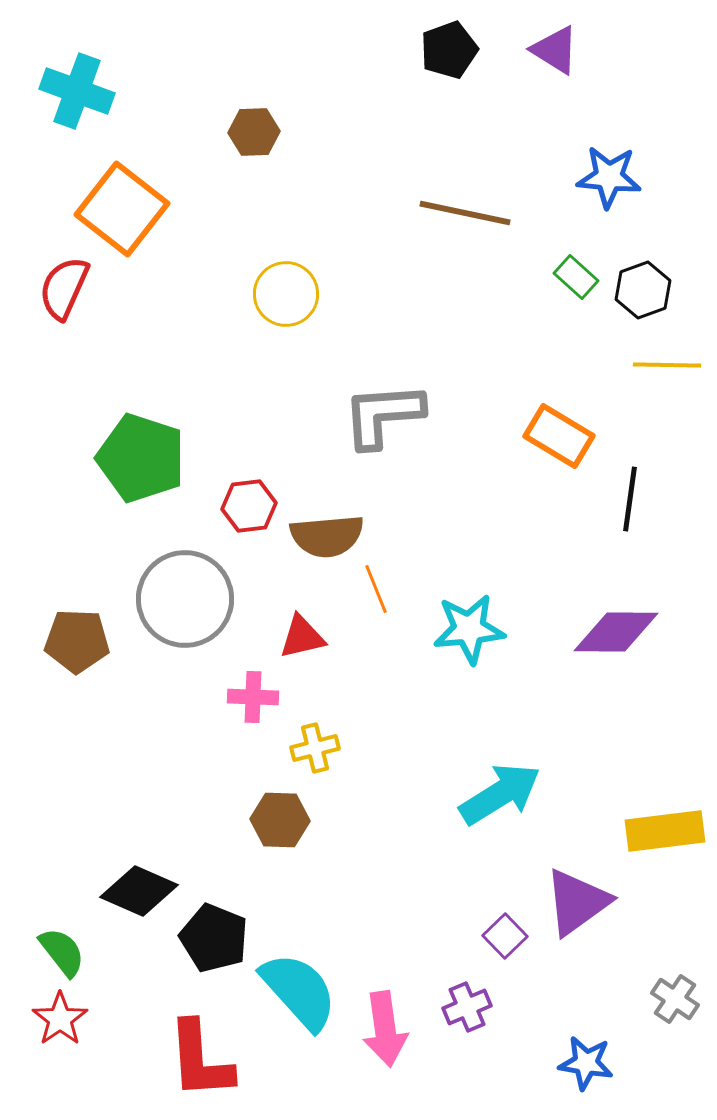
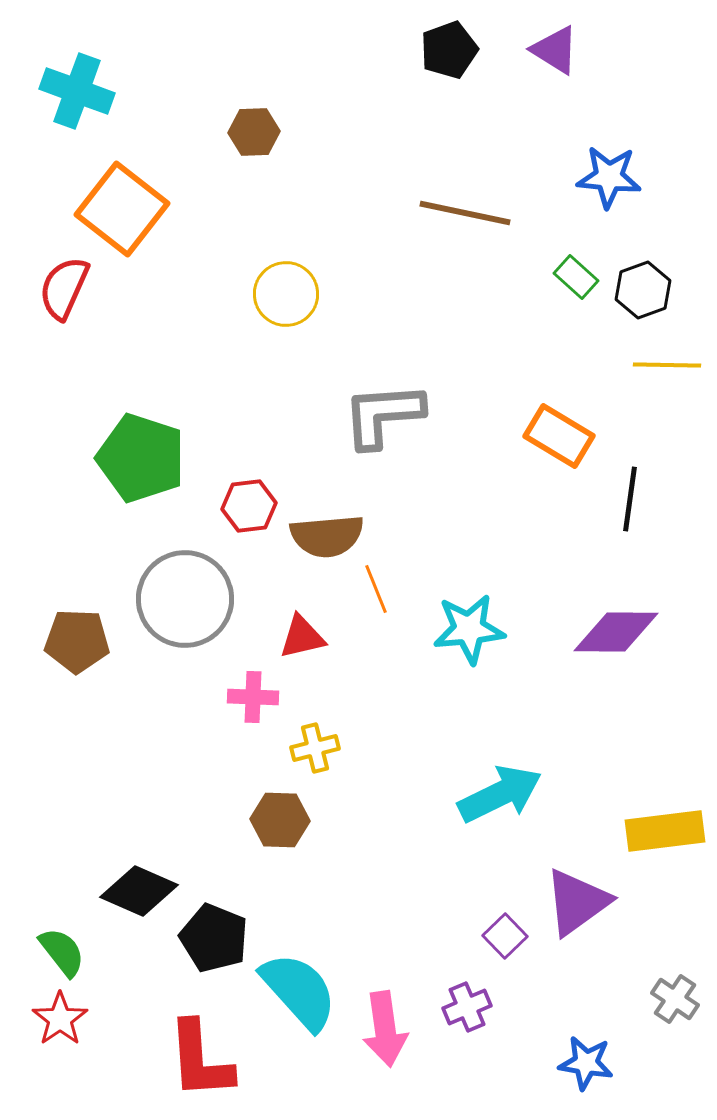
cyan arrow at (500, 794): rotated 6 degrees clockwise
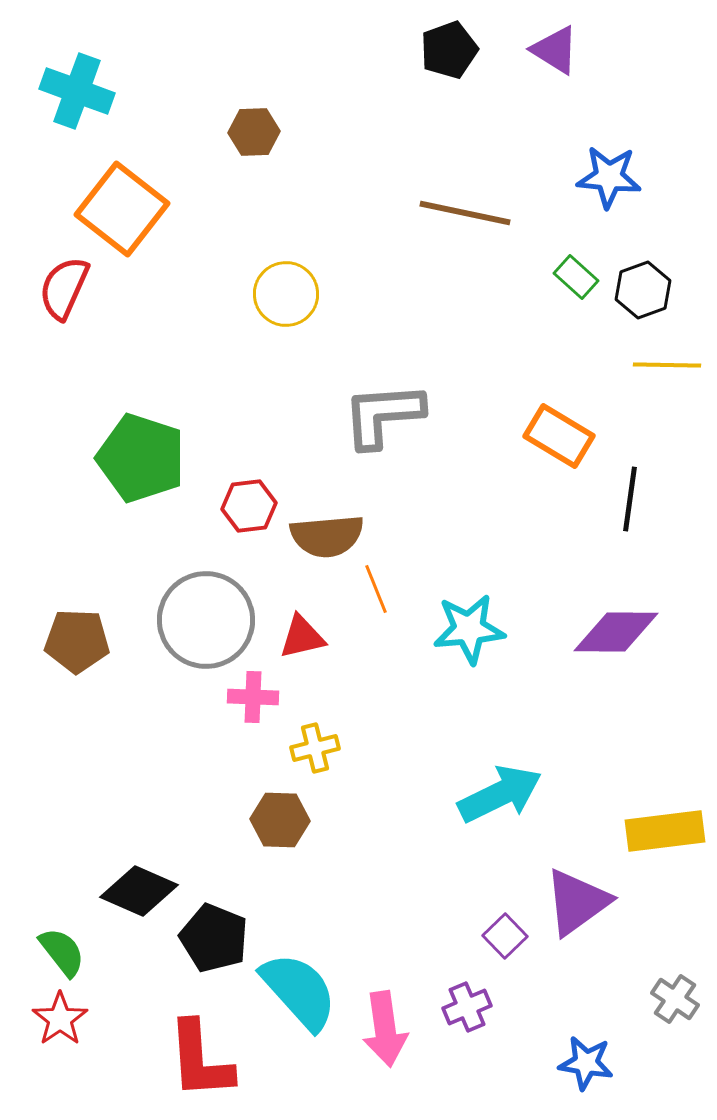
gray circle at (185, 599): moved 21 px right, 21 px down
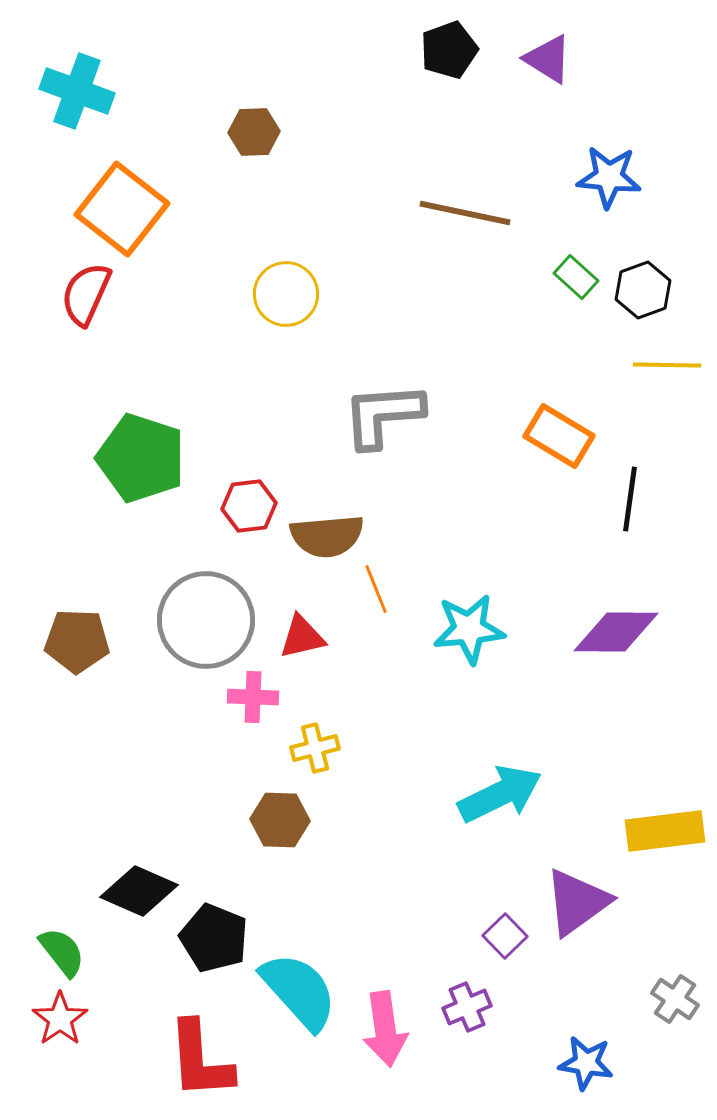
purple triangle at (555, 50): moved 7 px left, 9 px down
red semicircle at (64, 288): moved 22 px right, 6 px down
